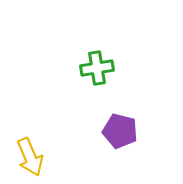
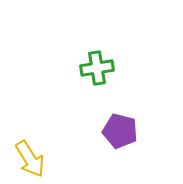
yellow arrow: moved 2 px down; rotated 9 degrees counterclockwise
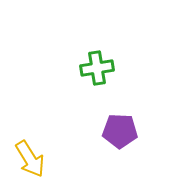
purple pentagon: rotated 12 degrees counterclockwise
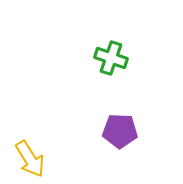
green cross: moved 14 px right, 10 px up; rotated 28 degrees clockwise
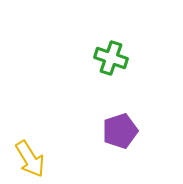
purple pentagon: rotated 20 degrees counterclockwise
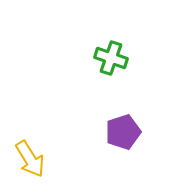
purple pentagon: moved 3 px right, 1 px down
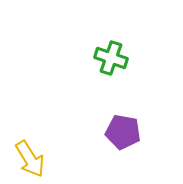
purple pentagon: rotated 28 degrees clockwise
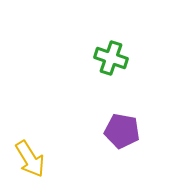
purple pentagon: moved 1 px left, 1 px up
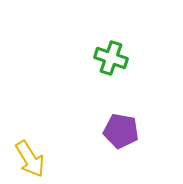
purple pentagon: moved 1 px left
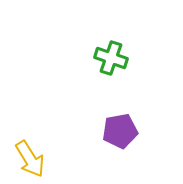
purple pentagon: moved 1 px left; rotated 20 degrees counterclockwise
